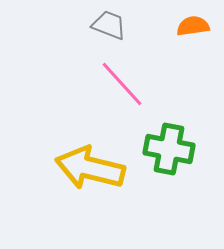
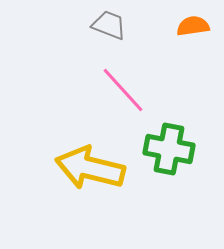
pink line: moved 1 px right, 6 px down
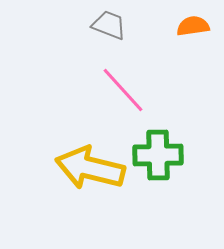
green cross: moved 11 px left, 6 px down; rotated 12 degrees counterclockwise
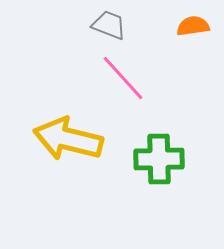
pink line: moved 12 px up
green cross: moved 1 px right, 4 px down
yellow arrow: moved 22 px left, 29 px up
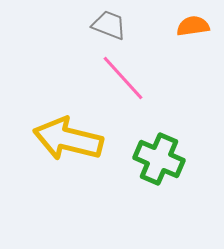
green cross: rotated 24 degrees clockwise
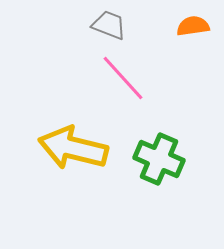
yellow arrow: moved 5 px right, 9 px down
